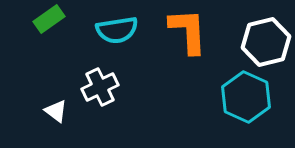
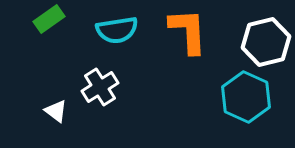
white cross: rotated 6 degrees counterclockwise
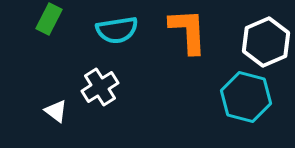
green rectangle: rotated 28 degrees counterclockwise
white hexagon: rotated 9 degrees counterclockwise
cyan hexagon: rotated 9 degrees counterclockwise
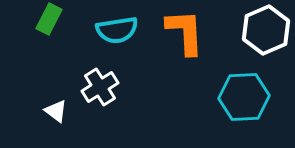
orange L-shape: moved 3 px left, 1 px down
white hexagon: moved 12 px up
cyan hexagon: moved 2 px left; rotated 18 degrees counterclockwise
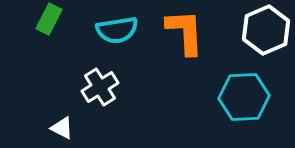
white triangle: moved 6 px right, 17 px down; rotated 10 degrees counterclockwise
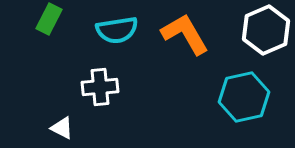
orange L-shape: moved 2 px down; rotated 27 degrees counterclockwise
white cross: rotated 27 degrees clockwise
cyan hexagon: rotated 9 degrees counterclockwise
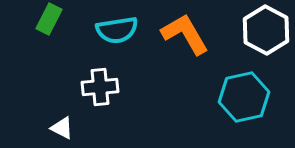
white hexagon: rotated 9 degrees counterclockwise
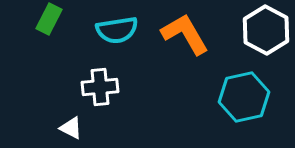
white triangle: moved 9 px right
